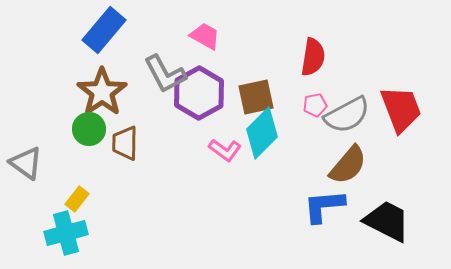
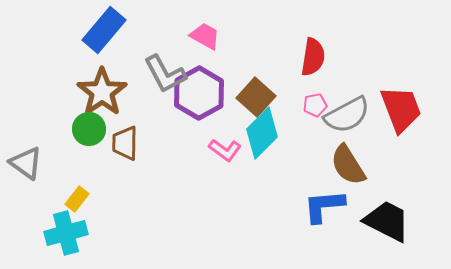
brown square: rotated 36 degrees counterclockwise
brown semicircle: rotated 108 degrees clockwise
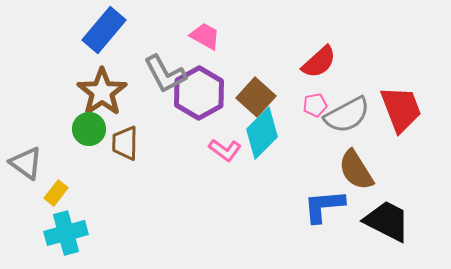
red semicircle: moved 6 px right, 5 px down; rotated 39 degrees clockwise
brown semicircle: moved 8 px right, 5 px down
yellow rectangle: moved 21 px left, 6 px up
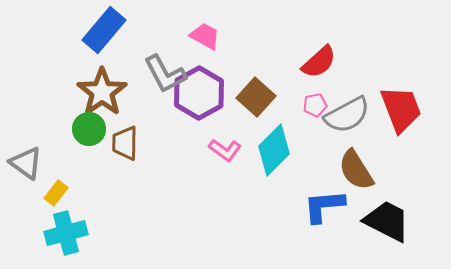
cyan diamond: moved 12 px right, 17 px down
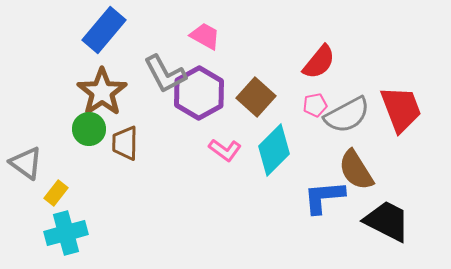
red semicircle: rotated 9 degrees counterclockwise
blue L-shape: moved 9 px up
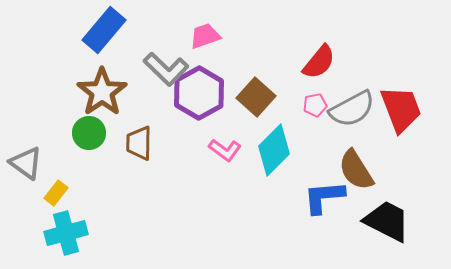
pink trapezoid: rotated 48 degrees counterclockwise
gray L-shape: moved 1 px right, 5 px up; rotated 18 degrees counterclockwise
gray semicircle: moved 5 px right, 6 px up
green circle: moved 4 px down
brown trapezoid: moved 14 px right
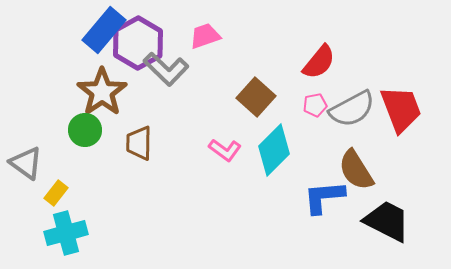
purple hexagon: moved 61 px left, 50 px up
green circle: moved 4 px left, 3 px up
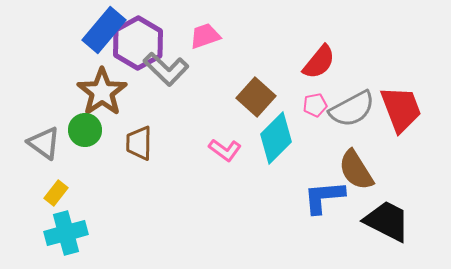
cyan diamond: moved 2 px right, 12 px up
gray triangle: moved 18 px right, 20 px up
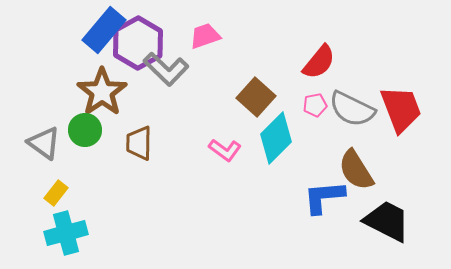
gray semicircle: rotated 54 degrees clockwise
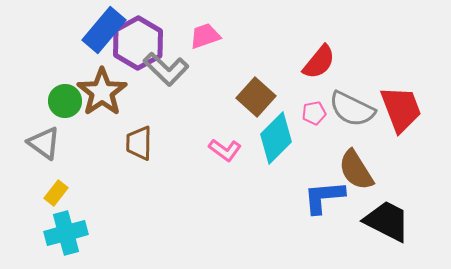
pink pentagon: moved 1 px left, 8 px down
green circle: moved 20 px left, 29 px up
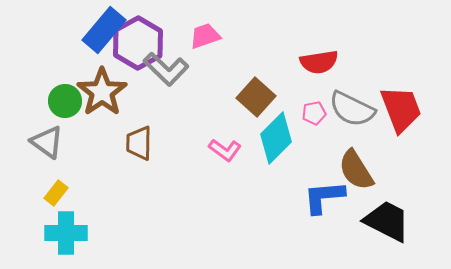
red semicircle: rotated 42 degrees clockwise
gray triangle: moved 3 px right, 1 px up
cyan cross: rotated 15 degrees clockwise
